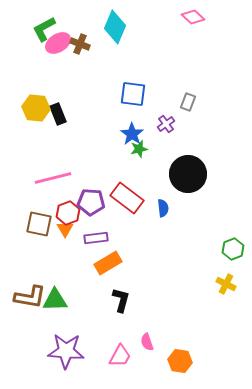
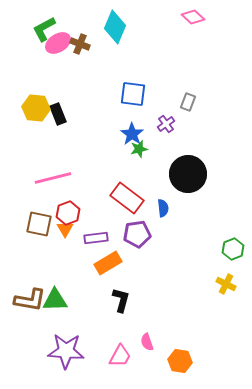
purple pentagon: moved 46 px right, 32 px down; rotated 12 degrees counterclockwise
brown L-shape: moved 3 px down
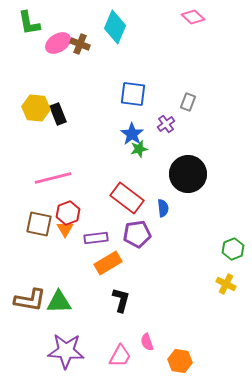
green L-shape: moved 15 px left, 6 px up; rotated 72 degrees counterclockwise
green triangle: moved 4 px right, 2 px down
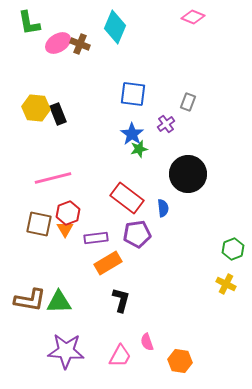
pink diamond: rotated 20 degrees counterclockwise
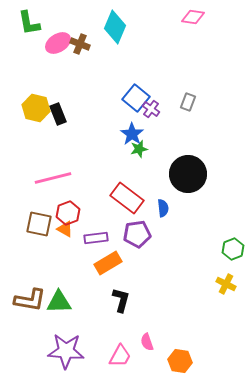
pink diamond: rotated 15 degrees counterclockwise
blue square: moved 3 px right, 4 px down; rotated 32 degrees clockwise
yellow hexagon: rotated 8 degrees clockwise
purple cross: moved 15 px left, 15 px up; rotated 18 degrees counterclockwise
orange triangle: rotated 30 degrees counterclockwise
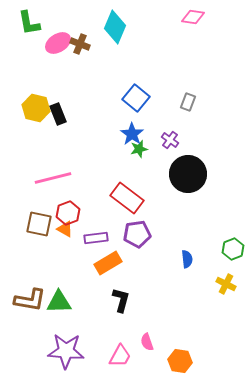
purple cross: moved 19 px right, 31 px down
blue semicircle: moved 24 px right, 51 px down
